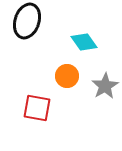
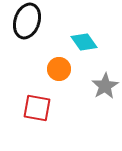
orange circle: moved 8 px left, 7 px up
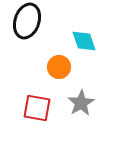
cyan diamond: moved 1 px up; rotated 16 degrees clockwise
orange circle: moved 2 px up
gray star: moved 24 px left, 17 px down
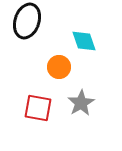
red square: moved 1 px right
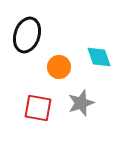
black ellipse: moved 14 px down
cyan diamond: moved 15 px right, 16 px down
gray star: rotated 12 degrees clockwise
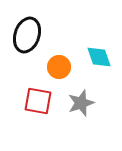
red square: moved 7 px up
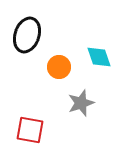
red square: moved 8 px left, 29 px down
